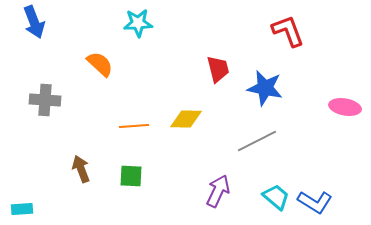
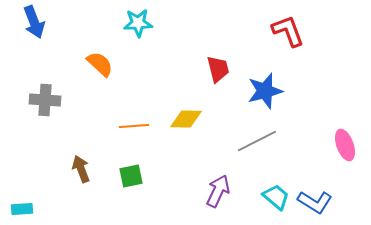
blue star: moved 3 px down; rotated 27 degrees counterclockwise
pink ellipse: moved 38 px down; rotated 60 degrees clockwise
green square: rotated 15 degrees counterclockwise
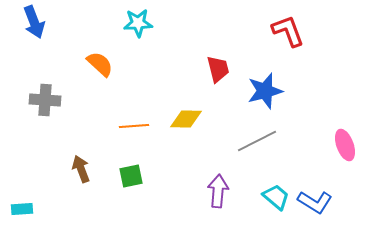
purple arrow: rotated 20 degrees counterclockwise
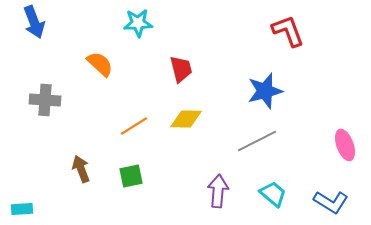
red trapezoid: moved 37 px left
orange line: rotated 28 degrees counterclockwise
cyan trapezoid: moved 3 px left, 3 px up
blue L-shape: moved 16 px right
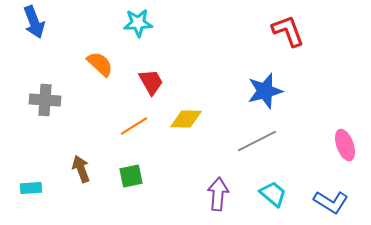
red trapezoid: moved 30 px left, 13 px down; rotated 16 degrees counterclockwise
purple arrow: moved 3 px down
cyan rectangle: moved 9 px right, 21 px up
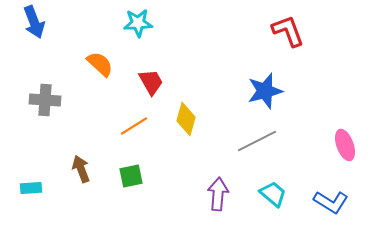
yellow diamond: rotated 76 degrees counterclockwise
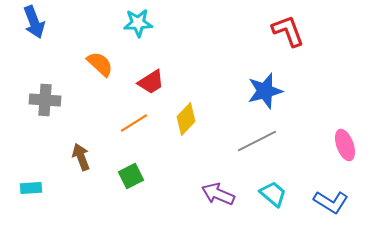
red trapezoid: rotated 88 degrees clockwise
yellow diamond: rotated 28 degrees clockwise
orange line: moved 3 px up
brown arrow: moved 12 px up
green square: rotated 15 degrees counterclockwise
purple arrow: rotated 72 degrees counterclockwise
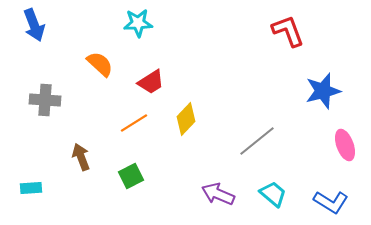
blue arrow: moved 3 px down
blue star: moved 58 px right
gray line: rotated 12 degrees counterclockwise
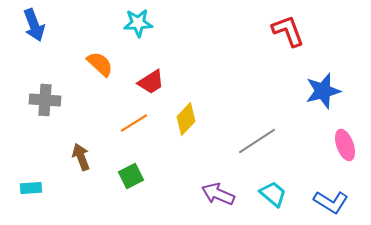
gray line: rotated 6 degrees clockwise
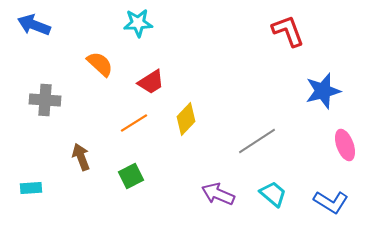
blue arrow: rotated 132 degrees clockwise
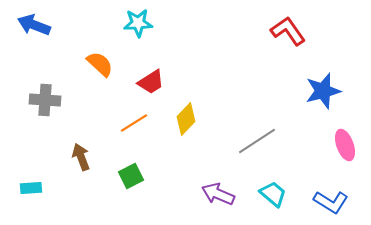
red L-shape: rotated 15 degrees counterclockwise
